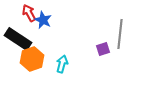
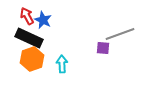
red arrow: moved 2 px left, 3 px down
gray line: rotated 64 degrees clockwise
black rectangle: moved 11 px right, 1 px up; rotated 8 degrees counterclockwise
purple square: moved 1 px up; rotated 24 degrees clockwise
cyan arrow: rotated 18 degrees counterclockwise
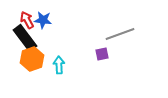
red arrow: moved 4 px down
blue star: rotated 18 degrees counterclockwise
black rectangle: moved 4 px left; rotated 28 degrees clockwise
purple square: moved 1 px left, 6 px down; rotated 16 degrees counterclockwise
cyan arrow: moved 3 px left, 1 px down
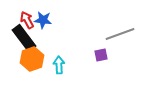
black rectangle: moved 1 px left
purple square: moved 1 px left, 1 px down
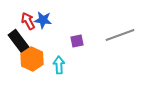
red arrow: moved 1 px right, 1 px down
gray line: moved 1 px down
black rectangle: moved 4 px left, 5 px down
purple square: moved 24 px left, 14 px up
orange hexagon: rotated 15 degrees counterclockwise
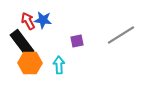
gray line: moved 1 px right; rotated 12 degrees counterclockwise
black rectangle: moved 2 px right
orange hexagon: moved 2 px left, 4 px down; rotated 25 degrees counterclockwise
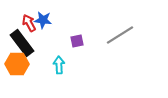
red arrow: moved 1 px right, 2 px down
gray line: moved 1 px left
orange hexagon: moved 13 px left, 1 px down
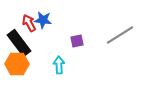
black rectangle: moved 3 px left
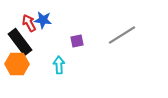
gray line: moved 2 px right
black rectangle: moved 1 px right, 1 px up
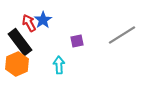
blue star: rotated 30 degrees clockwise
orange hexagon: rotated 25 degrees counterclockwise
